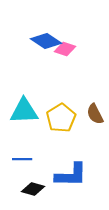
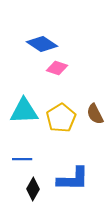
blue diamond: moved 4 px left, 3 px down
pink diamond: moved 8 px left, 19 px down
blue L-shape: moved 2 px right, 4 px down
black diamond: rotated 75 degrees counterclockwise
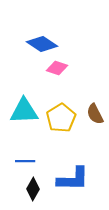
blue line: moved 3 px right, 2 px down
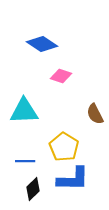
pink diamond: moved 4 px right, 8 px down
yellow pentagon: moved 3 px right, 29 px down; rotated 8 degrees counterclockwise
black diamond: rotated 15 degrees clockwise
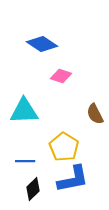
blue L-shape: rotated 12 degrees counterclockwise
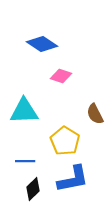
yellow pentagon: moved 1 px right, 6 px up
